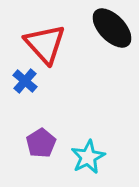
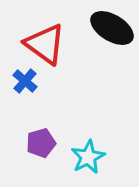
black ellipse: rotated 15 degrees counterclockwise
red triangle: rotated 12 degrees counterclockwise
purple pentagon: rotated 16 degrees clockwise
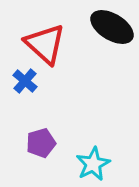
black ellipse: moved 1 px up
red triangle: rotated 6 degrees clockwise
cyan star: moved 5 px right, 7 px down
